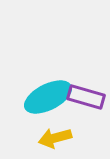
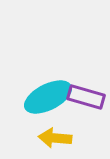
yellow arrow: rotated 20 degrees clockwise
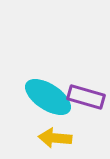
cyan ellipse: rotated 60 degrees clockwise
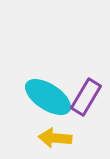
purple rectangle: rotated 75 degrees counterclockwise
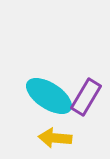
cyan ellipse: moved 1 px right, 1 px up
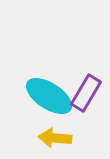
purple rectangle: moved 4 px up
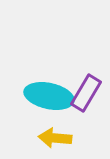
cyan ellipse: rotated 21 degrees counterclockwise
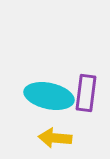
purple rectangle: rotated 24 degrees counterclockwise
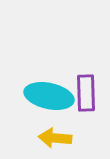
purple rectangle: rotated 9 degrees counterclockwise
